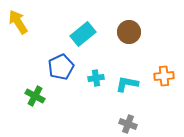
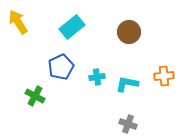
cyan rectangle: moved 11 px left, 7 px up
cyan cross: moved 1 px right, 1 px up
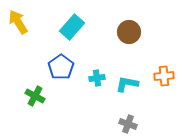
cyan rectangle: rotated 10 degrees counterclockwise
blue pentagon: rotated 10 degrees counterclockwise
cyan cross: moved 1 px down
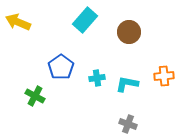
yellow arrow: rotated 35 degrees counterclockwise
cyan rectangle: moved 13 px right, 7 px up
